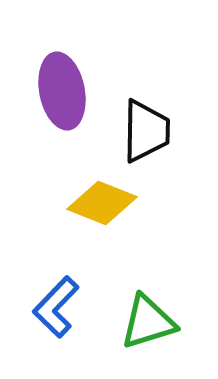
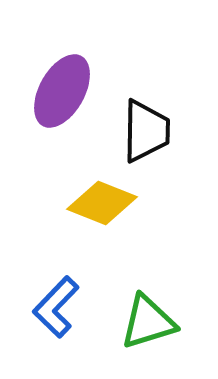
purple ellipse: rotated 40 degrees clockwise
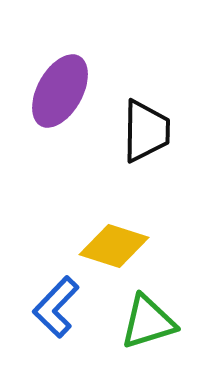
purple ellipse: moved 2 px left
yellow diamond: moved 12 px right, 43 px down; rotated 4 degrees counterclockwise
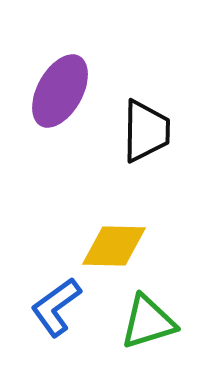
yellow diamond: rotated 16 degrees counterclockwise
blue L-shape: rotated 10 degrees clockwise
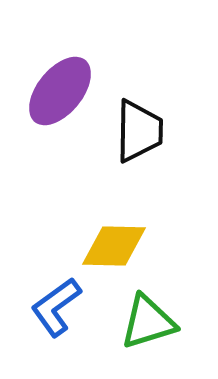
purple ellipse: rotated 10 degrees clockwise
black trapezoid: moved 7 px left
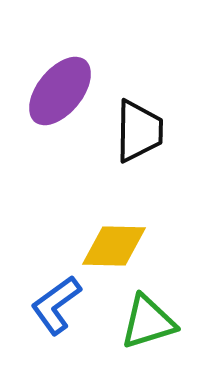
blue L-shape: moved 2 px up
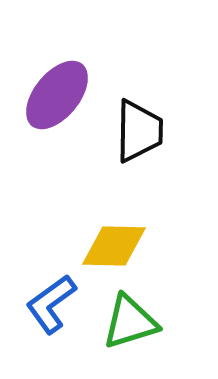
purple ellipse: moved 3 px left, 4 px down
blue L-shape: moved 5 px left, 1 px up
green triangle: moved 18 px left
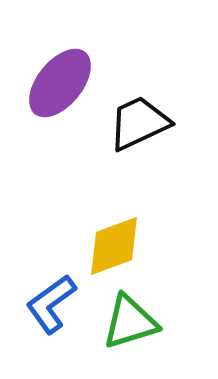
purple ellipse: moved 3 px right, 12 px up
black trapezoid: moved 8 px up; rotated 116 degrees counterclockwise
yellow diamond: rotated 22 degrees counterclockwise
